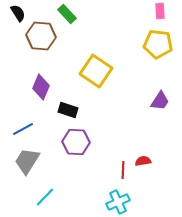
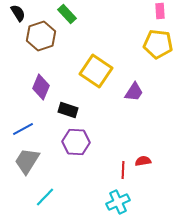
brown hexagon: rotated 24 degrees counterclockwise
purple trapezoid: moved 26 px left, 9 px up
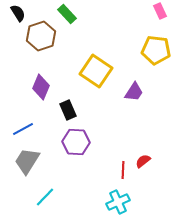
pink rectangle: rotated 21 degrees counterclockwise
yellow pentagon: moved 2 px left, 6 px down
black rectangle: rotated 48 degrees clockwise
red semicircle: rotated 28 degrees counterclockwise
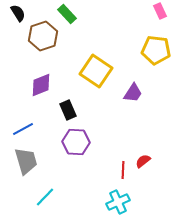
brown hexagon: moved 2 px right
purple diamond: moved 2 px up; rotated 45 degrees clockwise
purple trapezoid: moved 1 px left, 1 px down
gray trapezoid: moved 1 px left; rotated 132 degrees clockwise
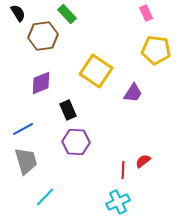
pink rectangle: moved 14 px left, 2 px down
brown hexagon: rotated 12 degrees clockwise
purple diamond: moved 2 px up
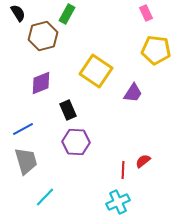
green rectangle: rotated 72 degrees clockwise
brown hexagon: rotated 8 degrees counterclockwise
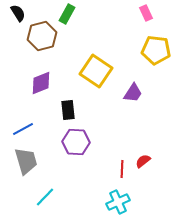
brown hexagon: moved 1 px left
black rectangle: rotated 18 degrees clockwise
red line: moved 1 px left, 1 px up
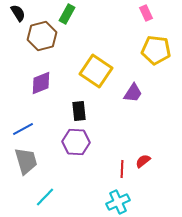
black rectangle: moved 11 px right, 1 px down
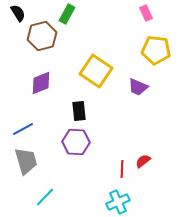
purple trapezoid: moved 5 px right, 6 px up; rotated 80 degrees clockwise
